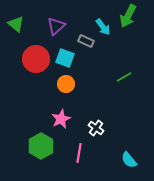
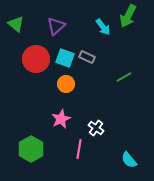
gray rectangle: moved 1 px right, 16 px down
green hexagon: moved 10 px left, 3 px down
pink line: moved 4 px up
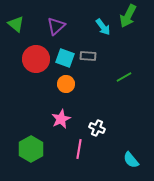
gray rectangle: moved 1 px right, 1 px up; rotated 21 degrees counterclockwise
white cross: moved 1 px right; rotated 14 degrees counterclockwise
cyan semicircle: moved 2 px right
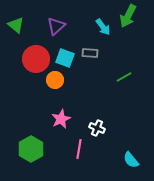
green triangle: moved 1 px down
gray rectangle: moved 2 px right, 3 px up
orange circle: moved 11 px left, 4 px up
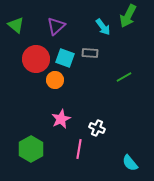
cyan semicircle: moved 1 px left, 3 px down
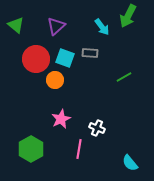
cyan arrow: moved 1 px left
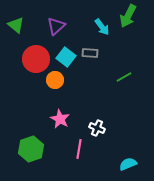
cyan square: moved 1 px right, 1 px up; rotated 18 degrees clockwise
pink star: moved 1 px left; rotated 18 degrees counterclockwise
green hexagon: rotated 10 degrees clockwise
cyan semicircle: moved 2 px left, 1 px down; rotated 108 degrees clockwise
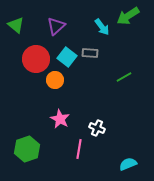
green arrow: rotated 30 degrees clockwise
cyan square: moved 1 px right
green hexagon: moved 4 px left
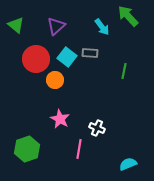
green arrow: rotated 80 degrees clockwise
green line: moved 6 px up; rotated 49 degrees counterclockwise
